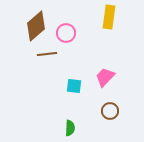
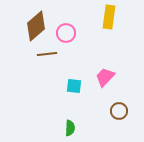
brown circle: moved 9 px right
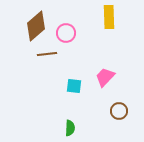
yellow rectangle: rotated 10 degrees counterclockwise
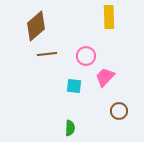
pink circle: moved 20 px right, 23 px down
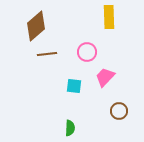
pink circle: moved 1 px right, 4 px up
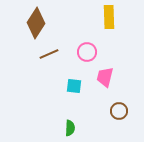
brown diamond: moved 3 px up; rotated 16 degrees counterclockwise
brown line: moved 2 px right; rotated 18 degrees counterclockwise
pink trapezoid: rotated 30 degrees counterclockwise
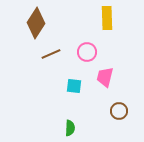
yellow rectangle: moved 2 px left, 1 px down
brown line: moved 2 px right
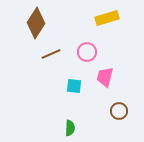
yellow rectangle: rotated 75 degrees clockwise
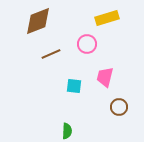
brown diamond: moved 2 px right, 2 px up; rotated 36 degrees clockwise
pink circle: moved 8 px up
brown circle: moved 4 px up
green semicircle: moved 3 px left, 3 px down
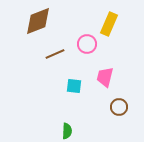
yellow rectangle: moved 2 px right, 6 px down; rotated 50 degrees counterclockwise
brown line: moved 4 px right
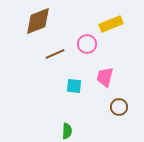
yellow rectangle: moved 2 px right; rotated 45 degrees clockwise
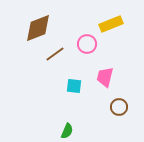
brown diamond: moved 7 px down
brown line: rotated 12 degrees counterclockwise
green semicircle: rotated 21 degrees clockwise
